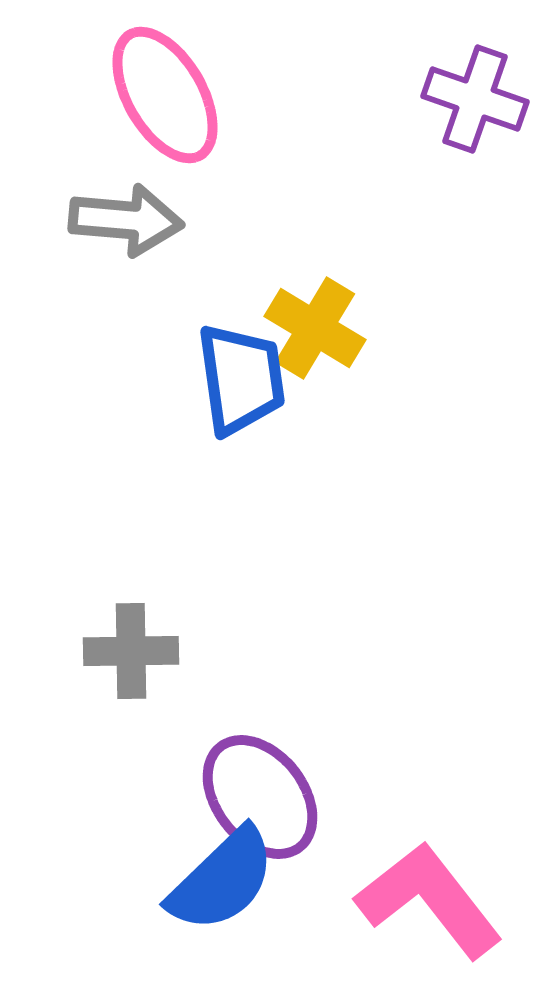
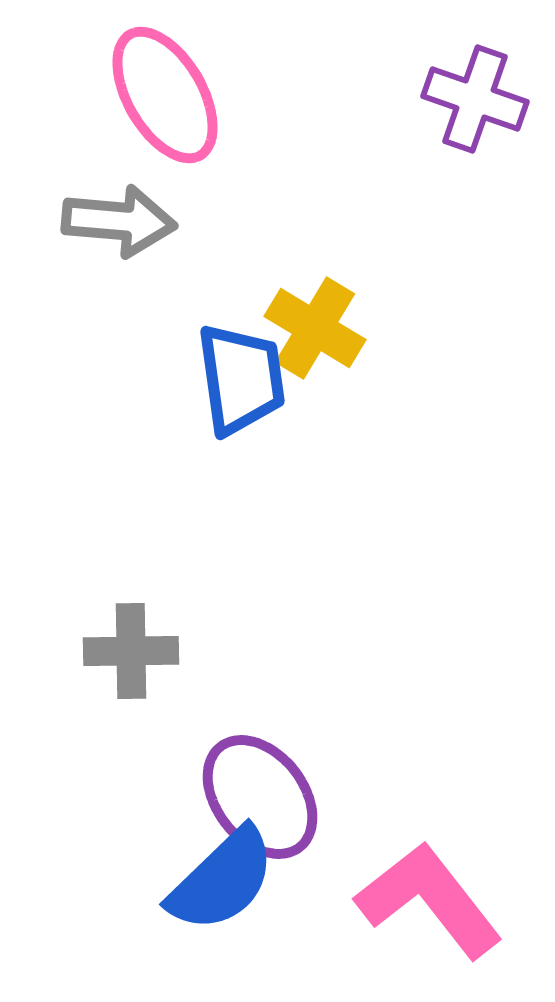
gray arrow: moved 7 px left, 1 px down
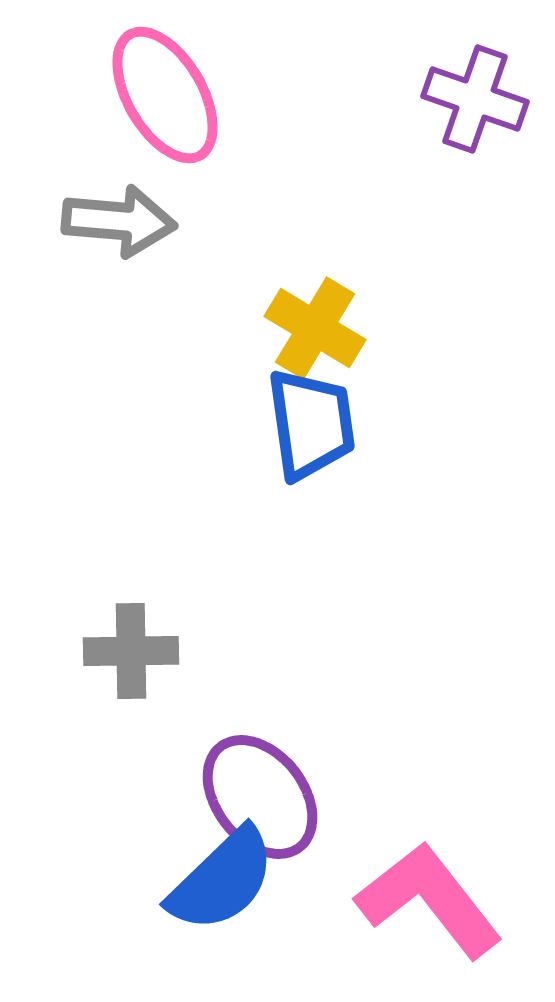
blue trapezoid: moved 70 px right, 45 px down
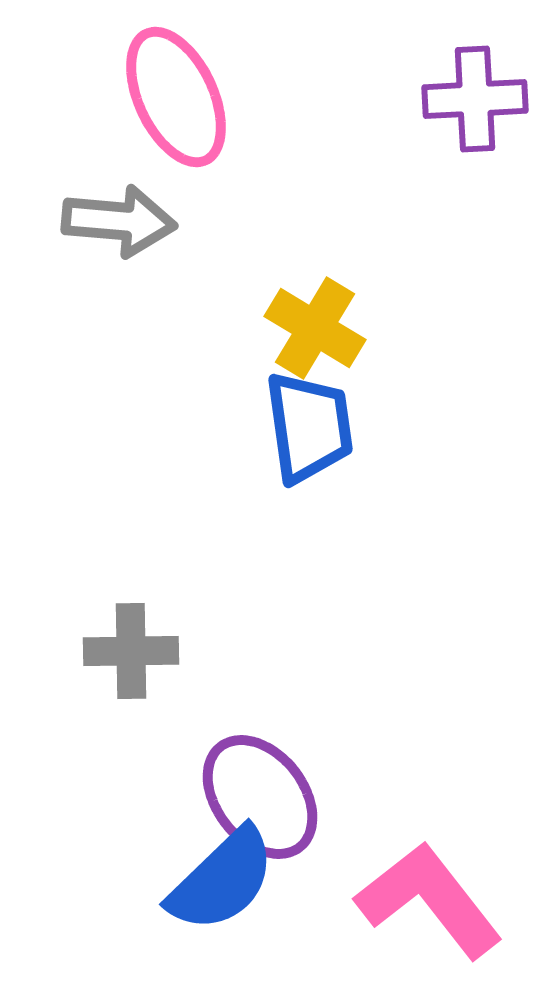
pink ellipse: moved 11 px right, 2 px down; rotated 5 degrees clockwise
purple cross: rotated 22 degrees counterclockwise
blue trapezoid: moved 2 px left, 3 px down
